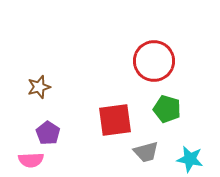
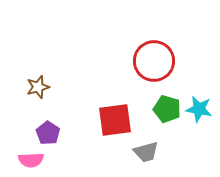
brown star: moved 1 px left
cyan star: moved 9 px right, 50 px up
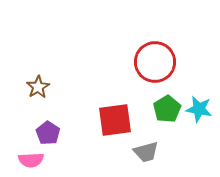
red circle: moved 1 px right, 1 px down
brown star: rotated 15 degrees counterclockwise
green pentagon: rotated 24 degrees clockwise
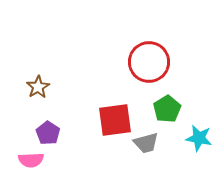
red circle: moved 6 px left
cyan star: moved 29 px down
gray trapezoid: moved 9 px up
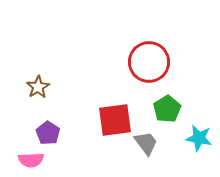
gray trapezoid: rotated 112 degrees counterclockwise
